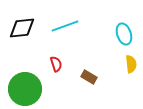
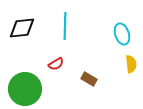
cyan line: rotated 68 degrees counterclockwise
cyan ellipse: moved 2 px left
red semicircle: rotated 77 degrees clockwise
brown rectangle: moved 2 px down
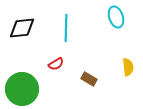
cyan line: moved 1 px right, 2 px down
cyan ellipse: moved 6 px left, 17 px up
yellow semicircle: moved 3 px left, 3 px down
green circle: moved 3 px left
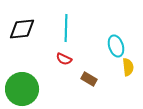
cyan ellipse: moved 29 px down
black diamond: moved 1 px down
red semicircle: moved 8 px right, 5 px up; rotated 56 degrees clockwise
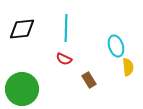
brown rectangle: moved 1 px down; rotated 28 degrees clockwise
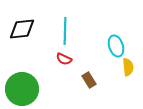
cyan line: moved 1 px left, 3 px down
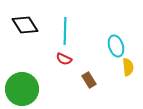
black diamond: moved 3 px right, 4 px up; rotated 64 degrees clockwise
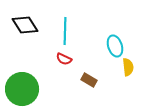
cyan ellipse: moved 1 px left
brown rectangle: rotated 28 degrees counterclockwise
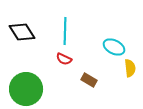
black diamond: moved 3 px left, 7 px down
cyan ellipse: moved 1 px left, 1 px down; rotated 45 degrees counterclockwise
yellow semicircle: moved 2 px right, 1 px down
green circle: moved 4 px right
